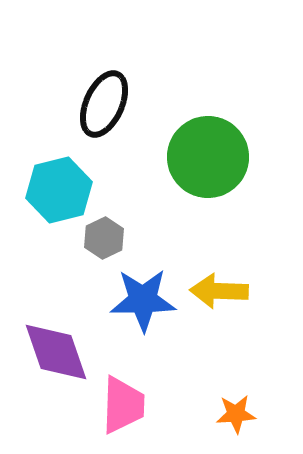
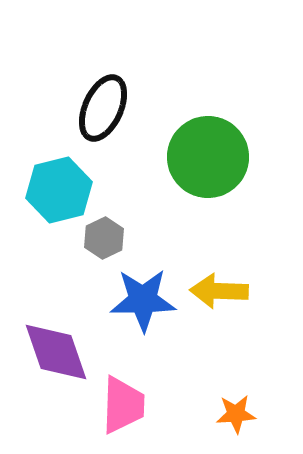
black ellipse: moved 1 px left, 4 px down
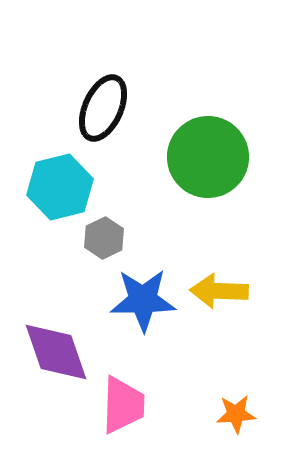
cyan hexagon: moved 1 px right, 3 px up
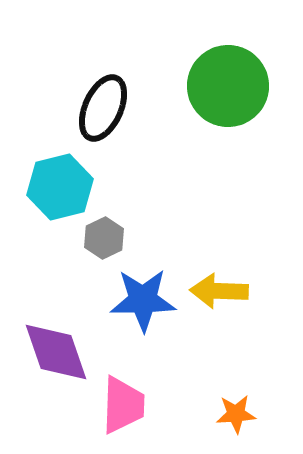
green circle: moved 20 px right, 71 px up
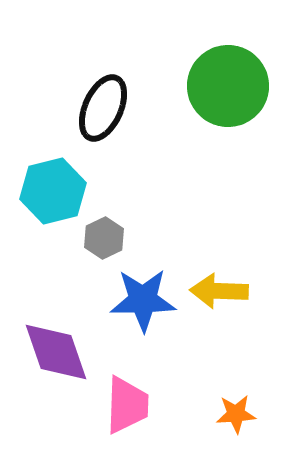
cyan hexagon: moved 7 px left, 4 px down
pink trapezoid: moved 4 px right
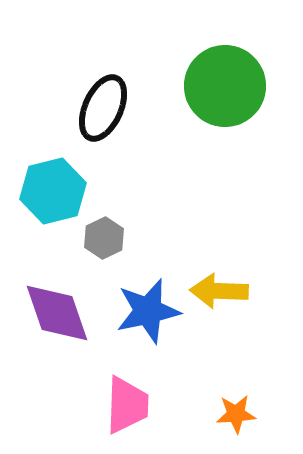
green circle: moved 3 px left
blue star: moved 5 px right, 11 px down; rotated 12 degrees counterclockwise
purple diamond: moved 1 px right, 39 px up
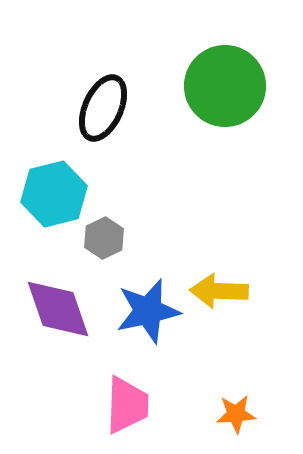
cyan hexagon: moved 1 px right, 3 px down
purple diamond: moved 1 px right, 4 px up
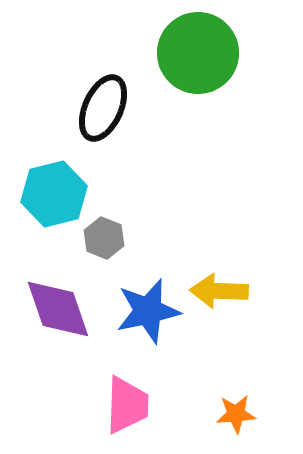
green circle: moved 27 px left, 33 px up
gray hexagon: rotated 12 degrees counterclockwise
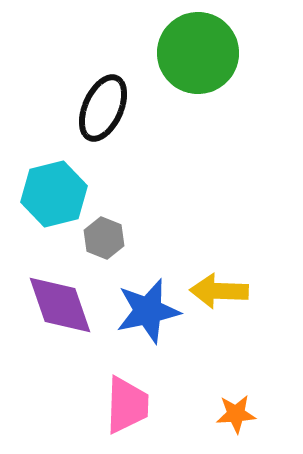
purple diamond: moved 2 px right, 4 px up
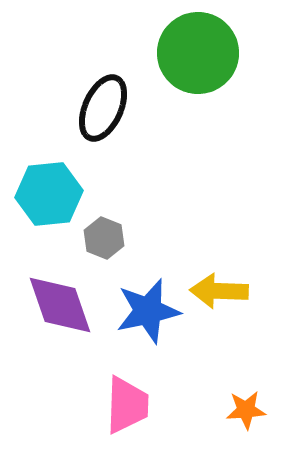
cyan hexagon: moved 5 px left; rotated 8 degrees clockwise
orange star: moved 10 px right, 4 px up
